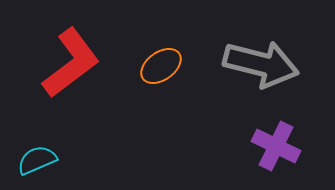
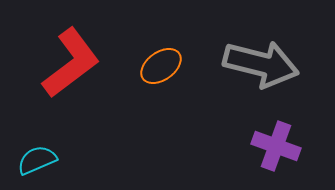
purple cross: rotated 6 degrees counterclockwise
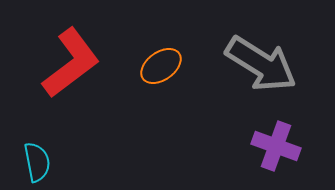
gray arrow: rotated 18 degrees clockwise
cyan semicircle: moved 2 px down; rotated 102 degrees clockwise
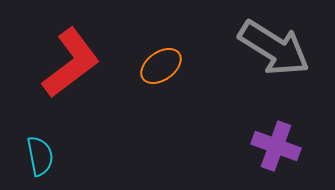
gray arrow: moved 13 px right, 16 px up
cyan semicircle: moved 3 px right, 6 px up
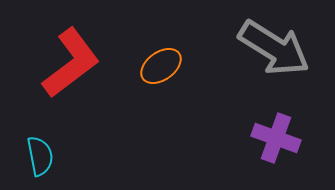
purple cross: moved 8 px up
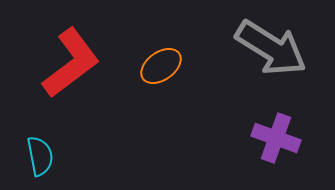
gray arrow: moved 3 px left
